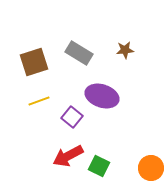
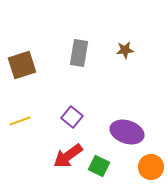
gray rectangle: rotated 68 degrees clockwise
brown square: moved 12 px left, 3 px down
purple ellipse: moved 25 px right, 36 px down
yellow line: moved 19 px left, 20 px down
red arrow: rotated 8 degrees counterclockwise
orange circle: moved 1 px up
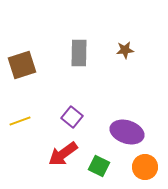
gray rectangle: rotated 8 degrees counterclockwise
red arrow: moved 5 px left, 2 px up
orange circle: moved 6 px left
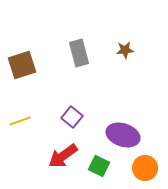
gray rectangle: rotated 16 degrees counterclockwise
purple ellipse: moved 4 px left, 3 px down
red arrow: moved 2 px down
orange circle: moved 1 px down
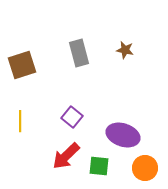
brown star: rotated 18 degrees clockwise
yellow line: rotated 70 degrees counterclockwise
red arrow: moved 3 px right; rotated 8 degrees counterclockwise
green square: rotated 20 degrees counterclockwise
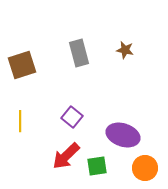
green square: moved 2 px left; rotated 15 degrees counterclockwise
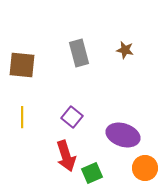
brown square: rotated 24 degrees clockwise
yellow line: moved 2 px right, 4 px up
red arrow: rotated 64 degrees counterclockwise
green square: moved 5 px left, 7 px down; rotated 15 degrees counterclockwise
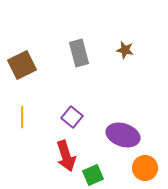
brown square: rotated 32 degrees counterclockwise
green square: moved 1 px right, 2 px down
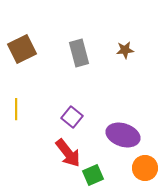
brown star: rotated 18 degrees counterclockwise
brown square: moved 16 px up
yellow line: moved 6 px left, 8 px up
red arrow: moved 2 px right, 3 px up; rotated 20 degrees counterclockwise
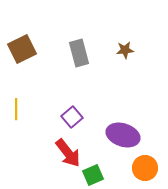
purple square: rotated 10 degrees clockwise
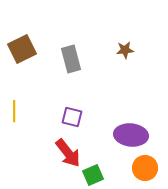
gray rectangle: moved 8 px left, 6 px down
yellow line: moved 2 px left, 2 px down
purple square: rotated 35 degrees counterclockwise
purple ellipse: moved 8 px right; rotated 12 degrees counterclockwise
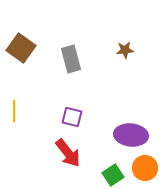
brown square: moved 1 px left, 1 px up; rotated 28 degrees counterclockwise
green square: moved 20 px right; rotated 10 degrees counterclockwise
